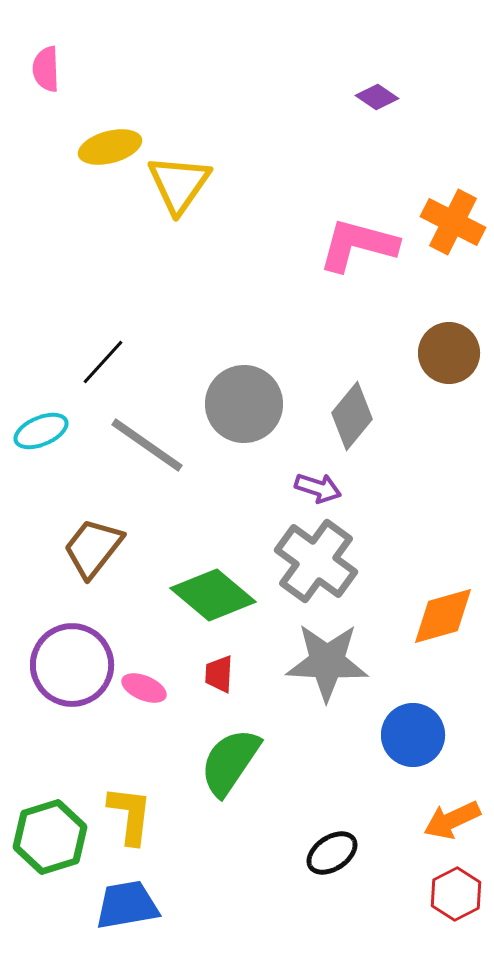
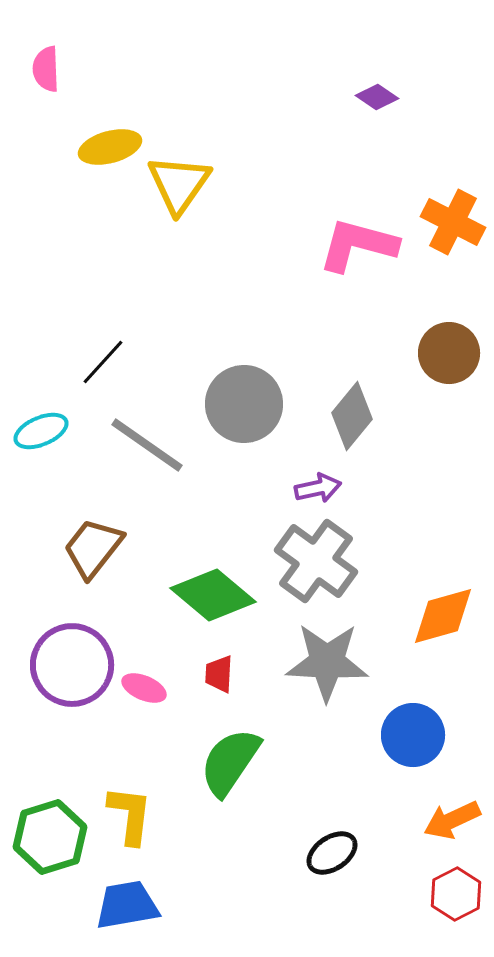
purple arrow: rotated 30 degrees counterclockwise
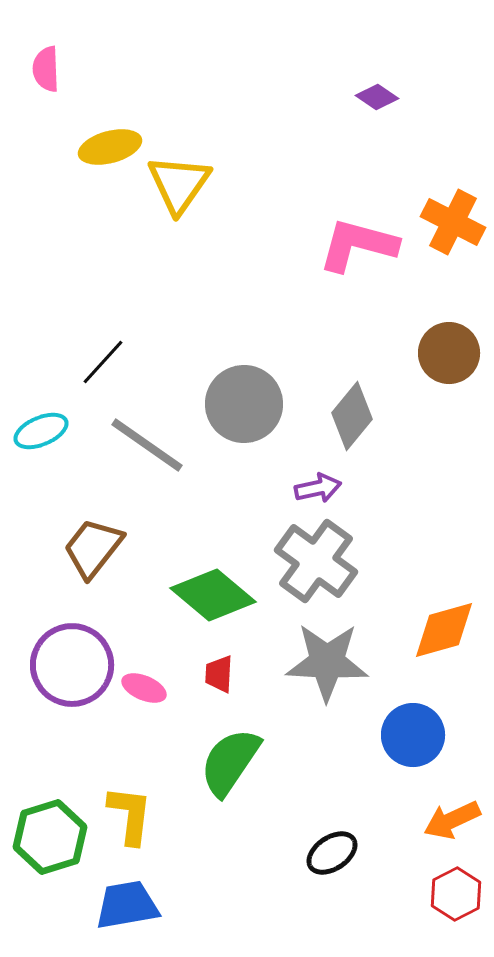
orange diamond: moved 1 px right, 14 px down
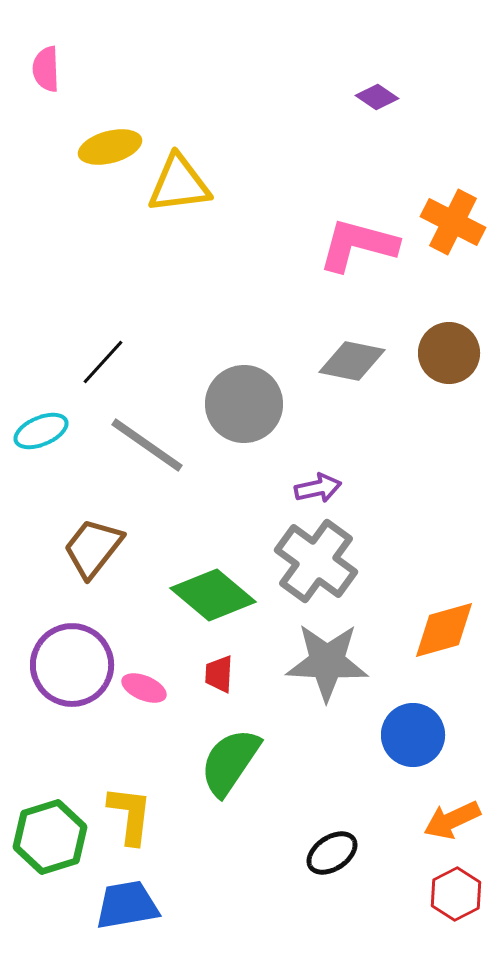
yellow triangle: rotated 48 degrees clockwise
gray diamond: moved 55 px up; rotated 62 degrees clockwise
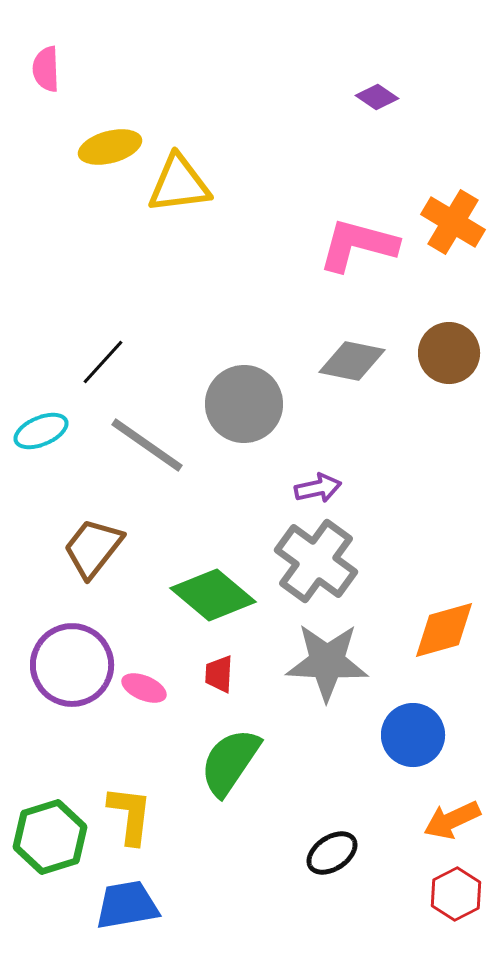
orange cross: rotated 4 degrees clockwise
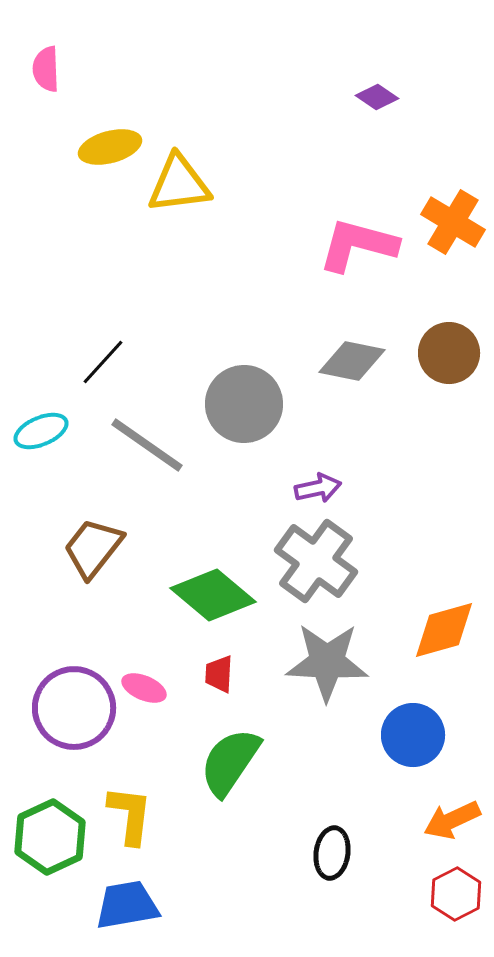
purple circle: moved 2 px right, 43 px down
green hexagon: rotated 8 degrees counterclockwise
black ellipse: rotated 48 degrees counterclockwise
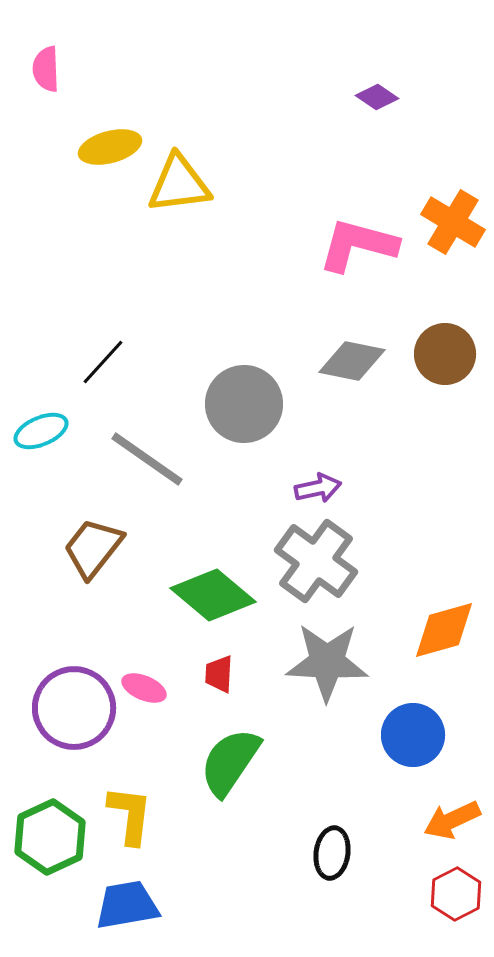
brown circle: moved 4 px left, 1 px down
gray line: moved 14 px down
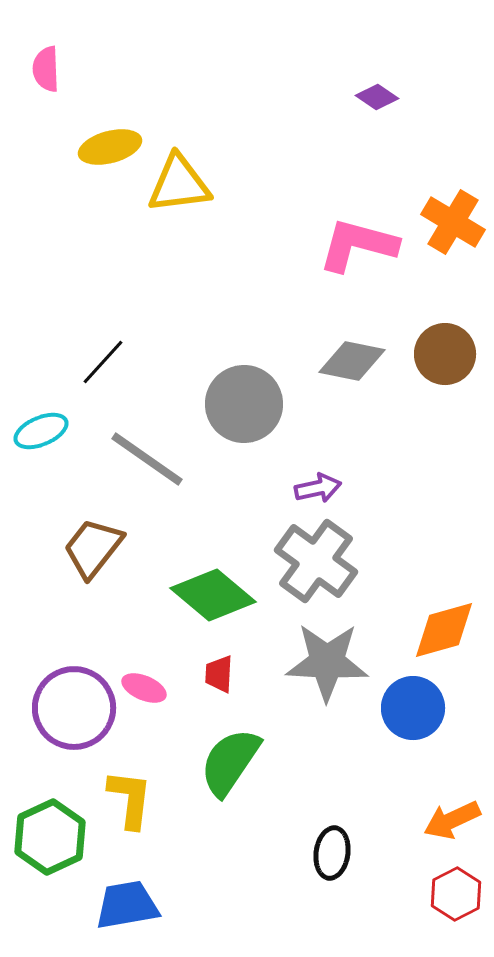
blue circle: moved 27 px up
yellow L-shape: moved 16 px up
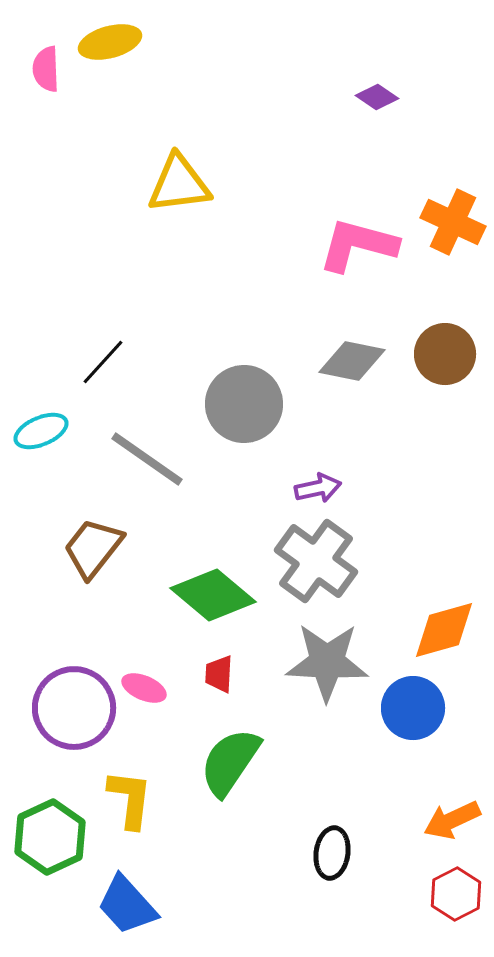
yellow ellipse: moved 105 px up
orange cross: rotated 6 degrees counterclockwise
blue trapezoid: rotated 122 degrees counterclockwise
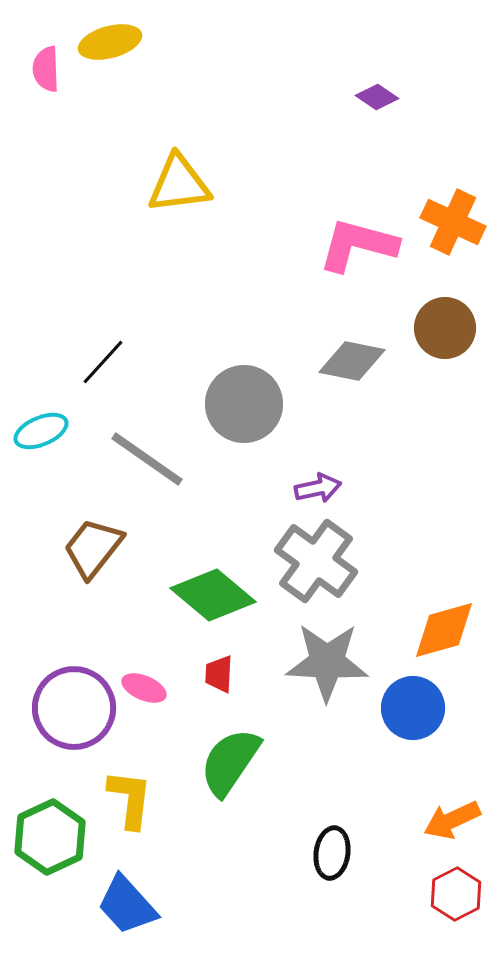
brown circle: moved 26 px up
